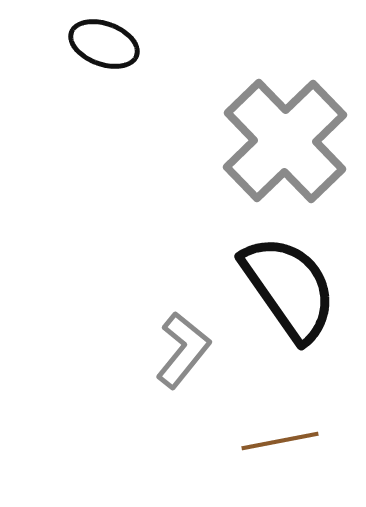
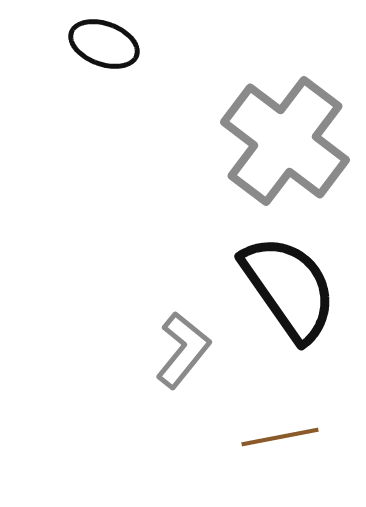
gray cross: rotated 9 degrees counterclockwise
brown line: moved 4 px up
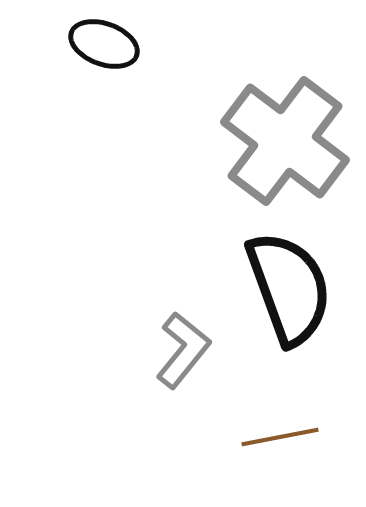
black semicircle: rotated 15 degrees clockwise
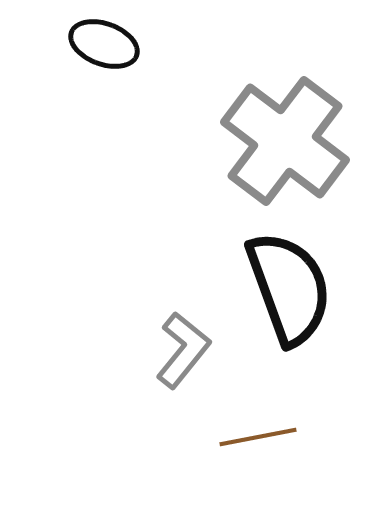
brown line: moved 22 px left
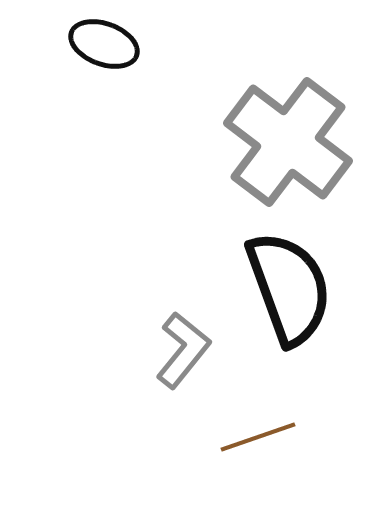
gray cross: moved 3 px right, 1 px down
brown line: rotated 8 degrees counterclockwise
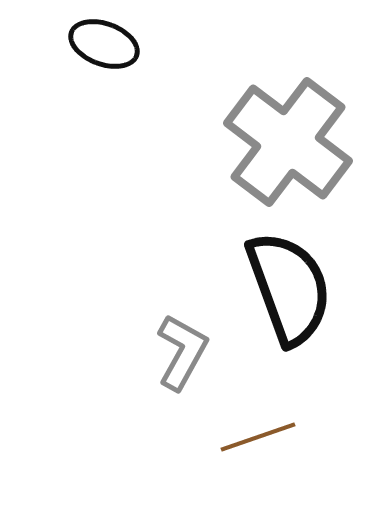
gray L-shape: moved 1 px left, 2 px down; rotated 10 degrees counterclockwise
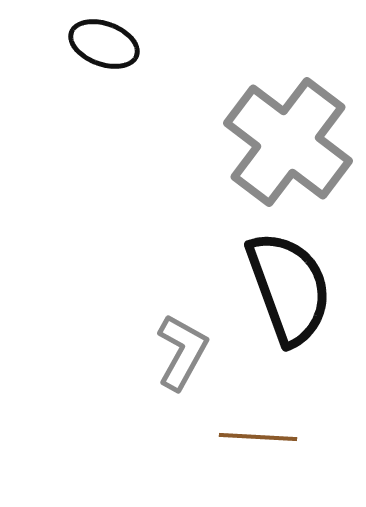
brown line: rotated 22 degrees clockwise
